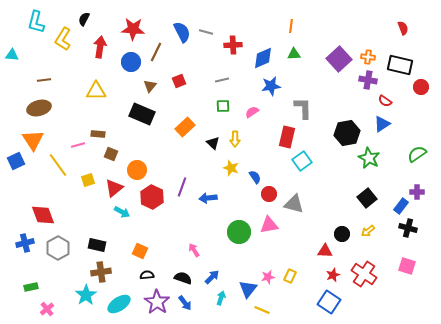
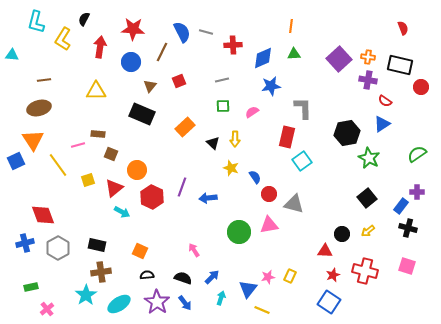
brown line at (156, 52): moved 6 px right
red cross at (364, 274): moved 1 px right, 3 px up; rotated 20 degrees counterclockwise
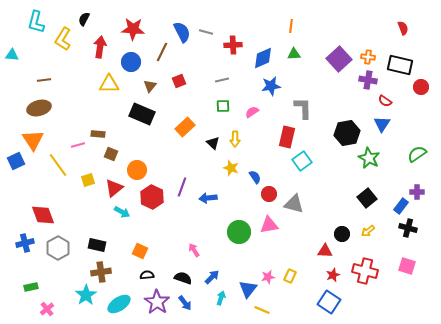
yellow triangle at (96, 91): moved 13 px right, 7 px up
blue triangle at (382, 124): rotated 24 degrees counterclockwise
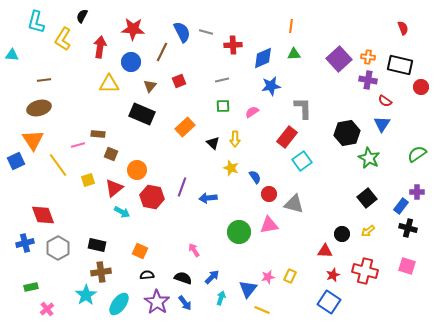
black semicircle at (84, 19): moved 2 px left, 3 px up
red rectangle at (287, 137): rotated 25 degrees clockwise
red hexagon at (152, 197): rotated 15 degrees counterclockwise
cyan ellipse at (119, 304): rotated 20 degrees counterclockwise
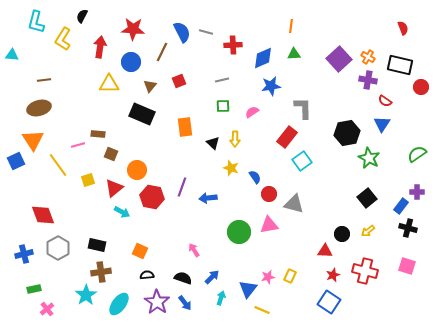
orange cross at (368, 57): rotated 24 degrees clockwise
orange rectangle at (185, 127): rotated 54 degrees counterclockwise
blue cross at (25, 243): moved 1 px left, 11 px down
green rectangle at (31, 287): moved 3 px right, 2 px down
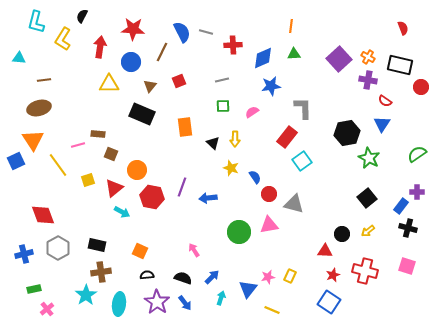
cyan triangle at (12, 55): moved 7 px right, 3 px down
cyan ellipse at (119, 304): rotated 30 degrees counterclockwise
yellow line at (262, 310): moved 10 px right
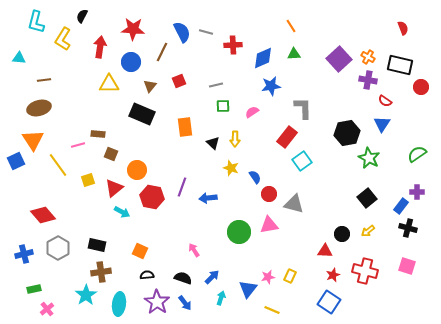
orange line at (291, 26): rotated 40 degrees counterclockwise
gray line at (222, 80): moved 6 px left, 5 px down
red diamond at (43, 215): rotated 20 degrees counterclockwise
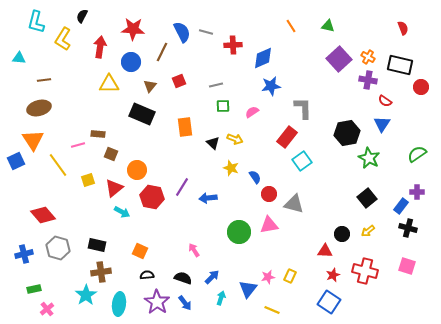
green triangle at (294, 54): moved 34 px right, 28 px up; rotated 16 degrees clockwise
yellow arrow at (235, 139): rotated 70 degrees counterclockwise
purple line at (182, 187): rotated 12 degrees clockwise
gray hexagon at (58, 248): rotated 15 degrees counterclockwise
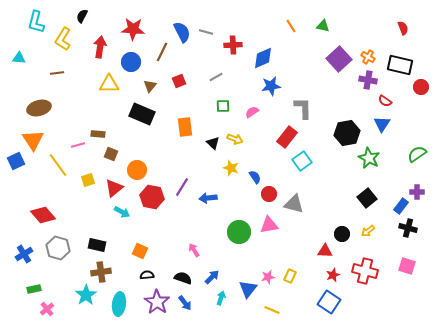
green triangle at (328, 26): moved 5 px left
brown line at (44, 80): moved 13 px right, 7 px up
gray line at (216, 85): moved 8 px up; rotated 16 degrees counterclockwise
blue cross at (24, 254): rotated 18 degrees counterclockwise
